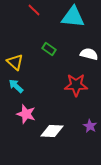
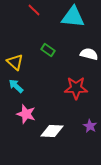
green rectangle: moved 1 px left, 1 px down
red star: moved 3 px down
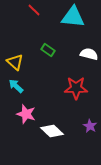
white diamond: rotated 40 degrees clockwise
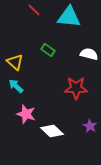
cyan triangle: moved 4 px left
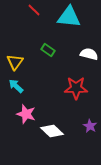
yellow triangle: rotated 24 degrees clockwise
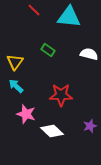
red star: moved 15 px left, 7 px down
purple star: rotated 24 degrees clockwise
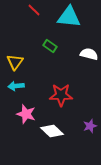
green rectangle: moved 2 px right, 4 px up
cyan arrow: rotated 49 degrees counterclockwise
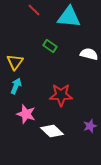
cyan arrow: rotated 119 degrees clockwise
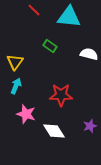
white diamond: moved 2 px right; rotated 15 degrees clockwise
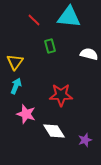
red line: moved 10 px down
green rectangle: rotated 40 degrees clockwise
purple star: moved 5 px left, 14 px down
